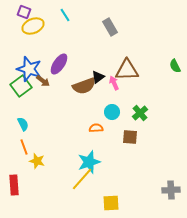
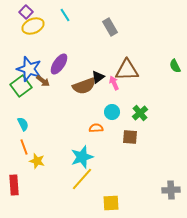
purple square: moved 2 px right; rotated 24 degrees clockwise
cyan star: moved 7 px left, 5 px up
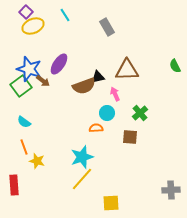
gray rectangle: moved 3 px left
black triangle: rotated 24 degrees clockwise
pink arrow: moved 1 px right, 11 px down
cyan circle: moved 5 px left, 1 px down
cyan semicircle: moved 1 px right, 2 px up; rotated 152 degrees clockwise
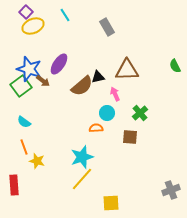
brown semicircle: moved 2 px left; rotated 20 degrees counterclockwise
gray cross: rotated 18 degrees counterclockwise
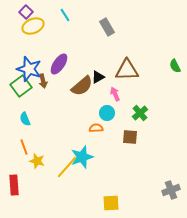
black triangle: rotated 16 degrees counterclockwise
brown arrow: rotated 40 degrees clockwise
cyan semicircle: moved 1 px right, 3 px up; rotated 32 degrees clockwise
yellow line: moved 15 px left, 12 px up
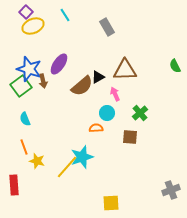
brown triangle: moved 2 px left
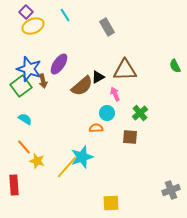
cyan semicircle: rotated 144 degrees clockwise
orange line: rotated 21 degrees counterclockwise
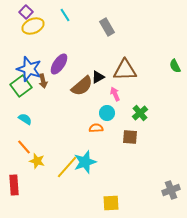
cyan star: moved 3 px right, 5 px down
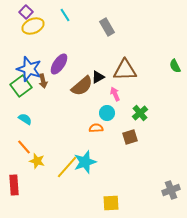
brown square: rotated 21 degrees counterclockwise
